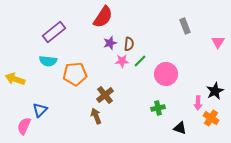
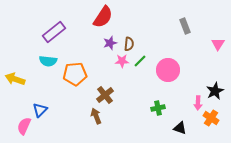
pink triangle: moved 2 px down
pink circle: moved 2 px right, 4 px up
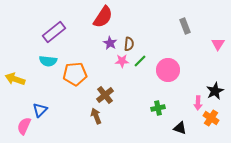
purple star: rotated 24 degrees counterclockwise
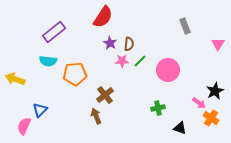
pink arrow: moved 1 px right; rotated 56 degrees counterclockwise
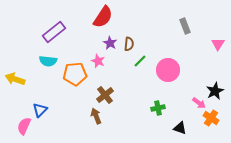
pink star: moved 24 px left; rotated 24 degrees clockwise
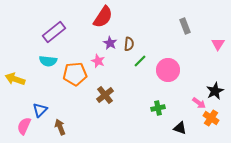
brown arrow: moved 36 px left, 11 px down
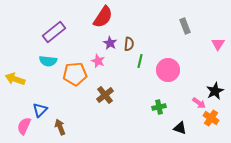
green line: rotated 32 degrees counterclockwise
green cross: moved 1 px right, 1 px up
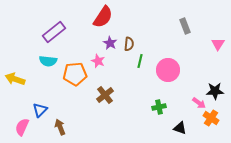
black star: rotated 24 degrees clockwise
pink semicircle: moved 2 px left, 1 px down
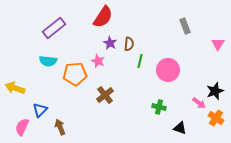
purple rectangle: moved 4 px up
yellow arrow: moved 9 px down
black star: rotated 18 degrees counterclockwise
green cross: rotated 24 degrees clockwise
orange cross: moved 5 px right
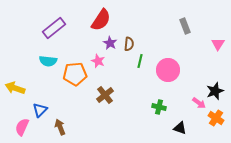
red semicircle: moved 2 px left, 3 px down
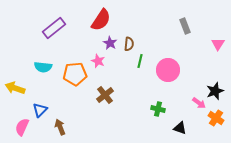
cyan semicircle: moved 5 px left, 6 px down
green cross: moved 1 px left, 2 px down
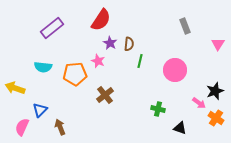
purple rectangle: moved 2 px left
pink circle: moved 7 px right
